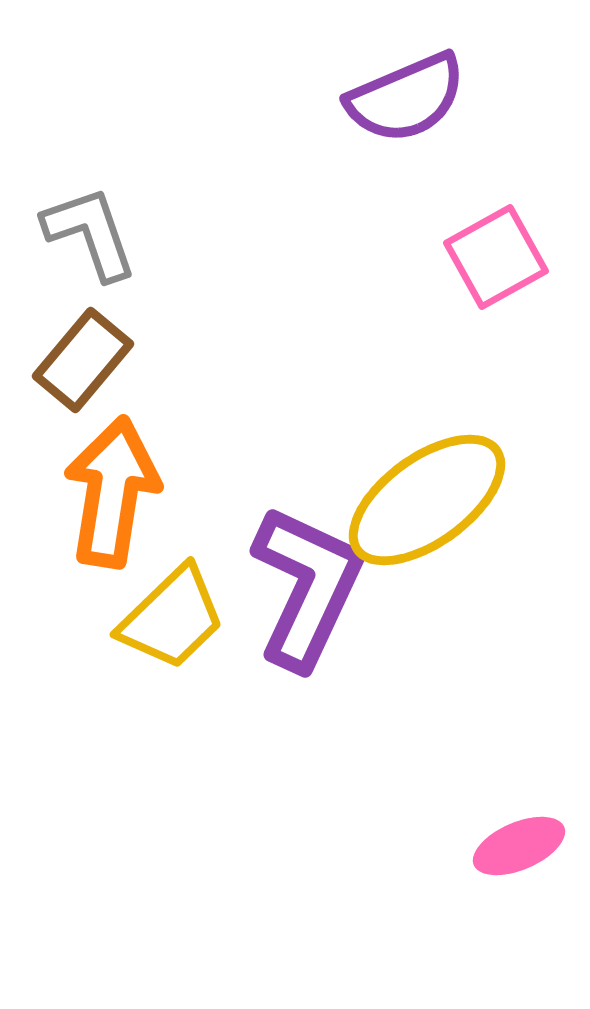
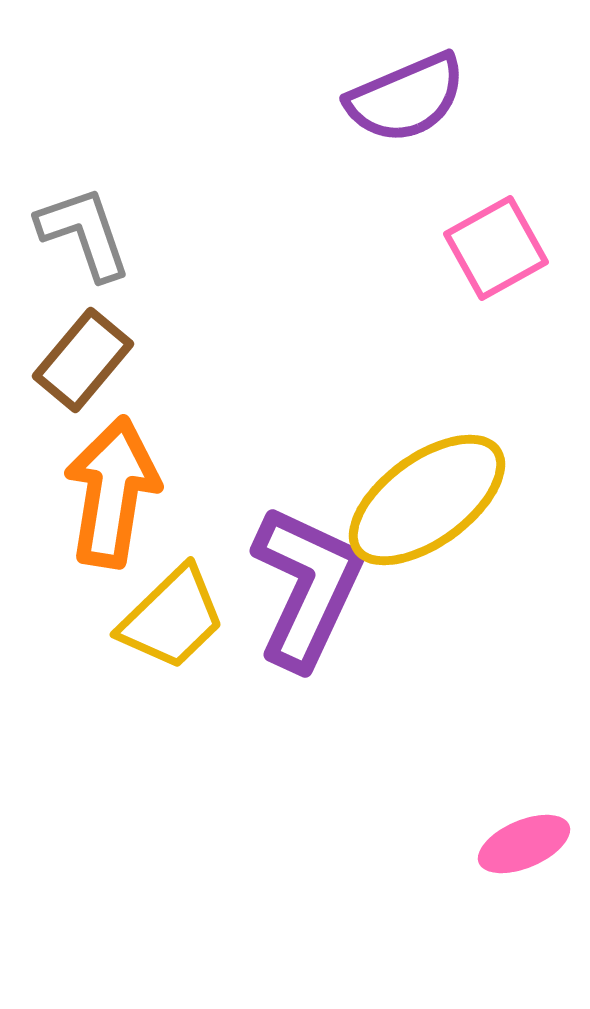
gray L-shape: moved 6 px left
pink square: moved 9 px up
pink ellipse: moved 5 px right, 2 px up
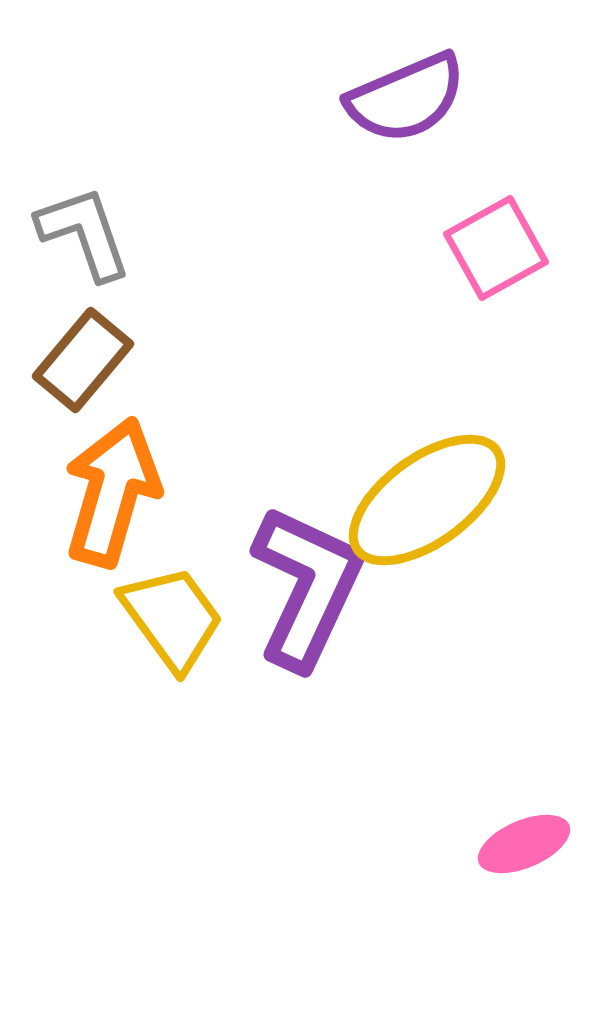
orange arrow: rotated 7 degrees clockwise
yellow trapezoid: rotated 82 degrees counterclockwise
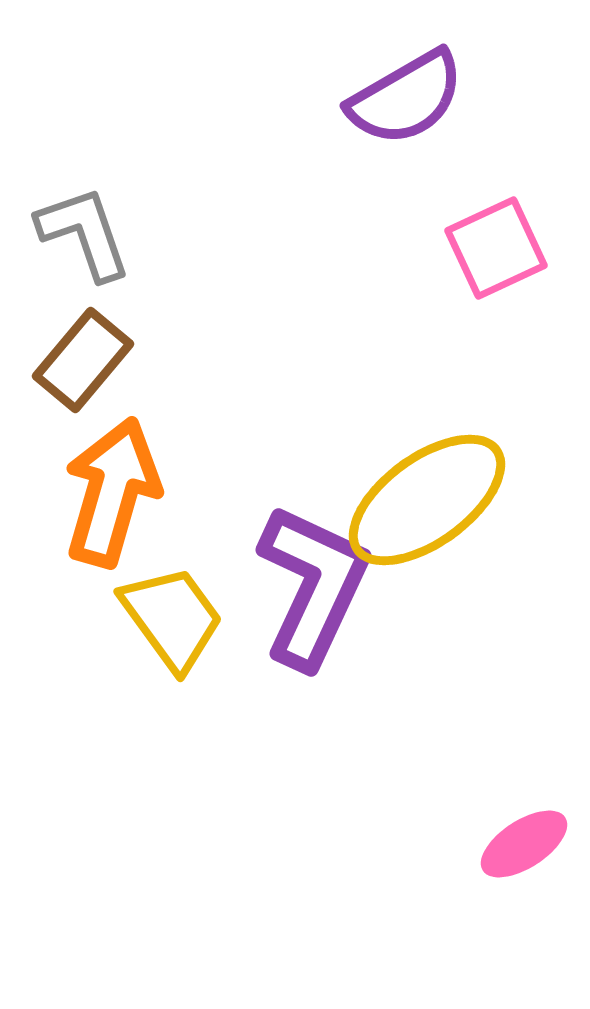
purple semicircle: rotated 7 degrees counterclockwise
pink square: rotated 4 degrees clockwise
purple L-shape: moved 6 px right, 1 px up
pink ellipse: rotated 10 degrees counterclockwise
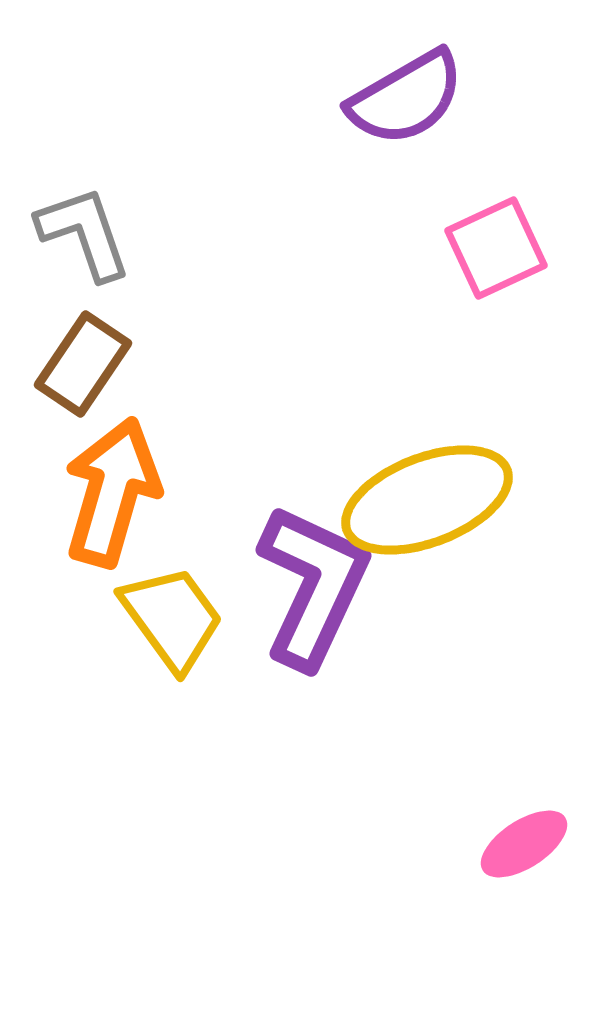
brown rectangle: moved 4 px down; rotated 6 degrees counterclockwise
yellow ellipse: rotated 15 degrees clockwise
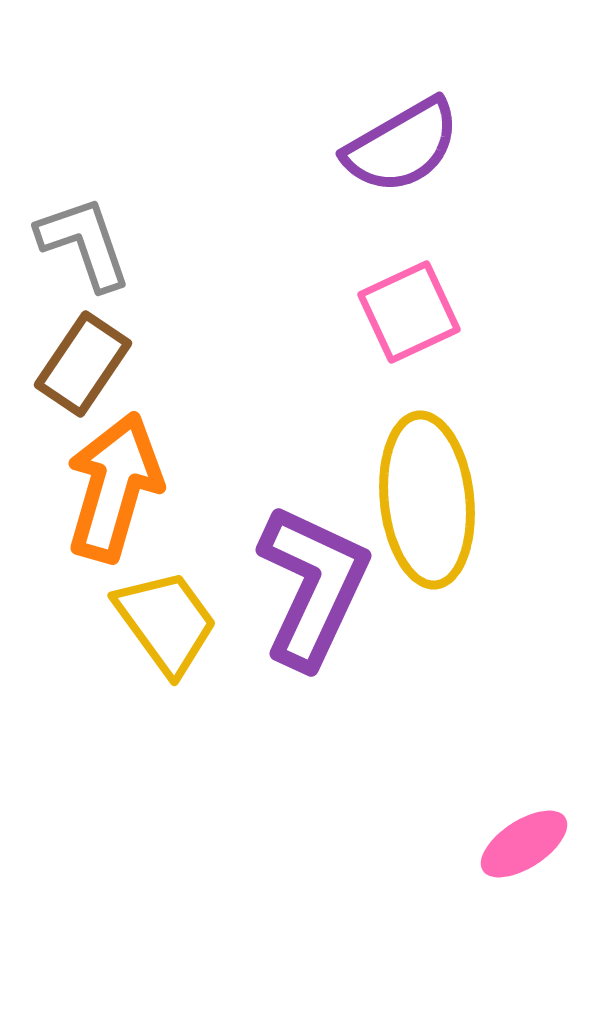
purple semicircle: moved 4 px left, 48 px down
gray L-shape: moved 10 px down
pink square: moved 87 px left, 64 px down
orange arrow: moved 2 px right, 5 px up
yellow ellipse: rotated 75 degrees counterclockwise
yellow trapezoid: moved 6 px left, 4 px down
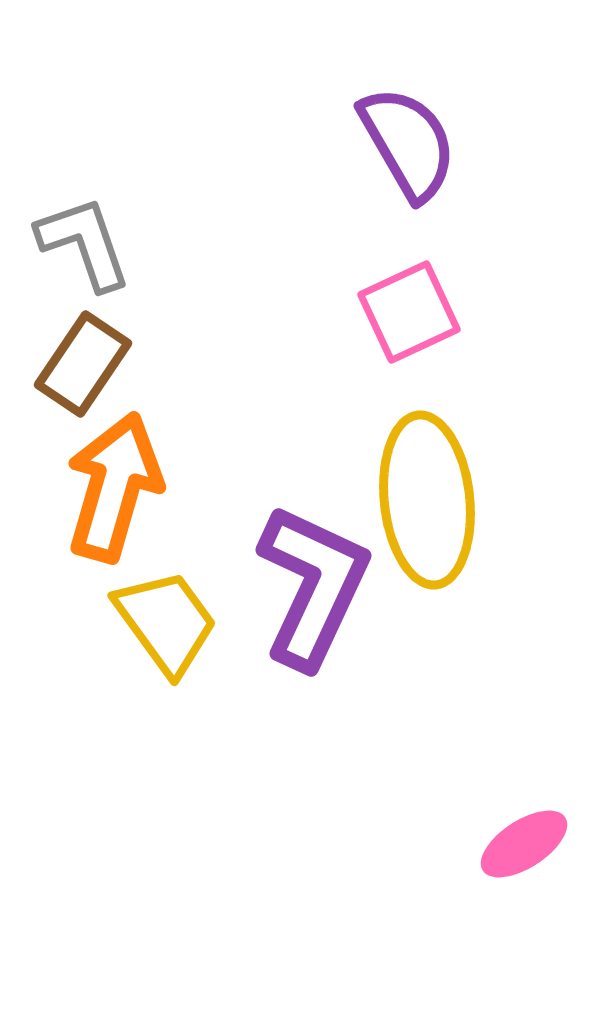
purple semicircle: moved 6 px right, 3 px up; rotated 90 degrees counterclockwise
